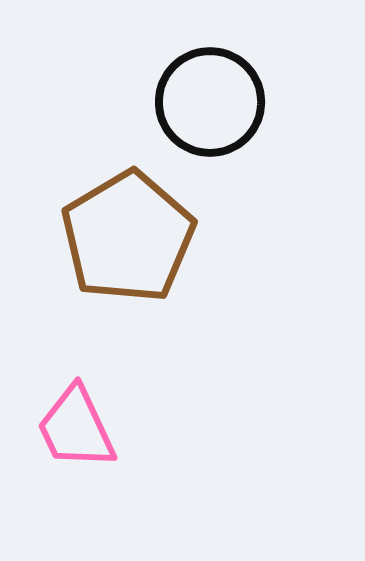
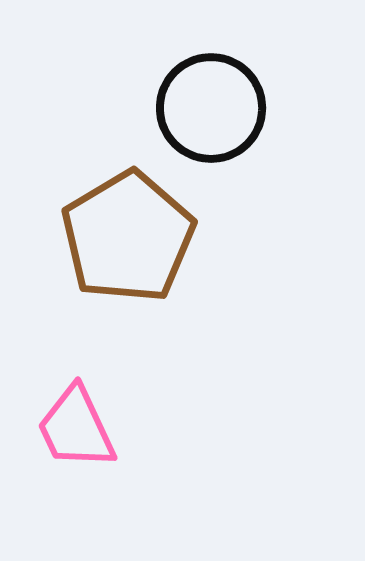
black circle: moved 1 px right, 6 px down
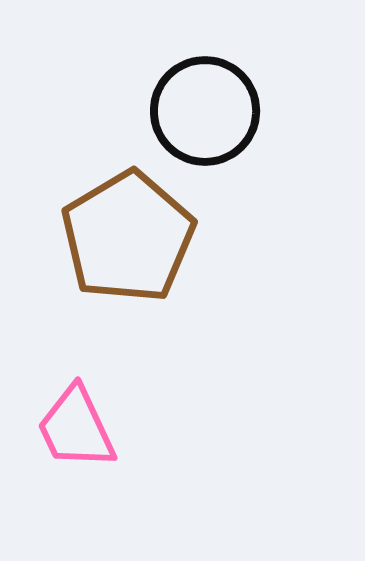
black circle: moved 6 px left, 3 px down
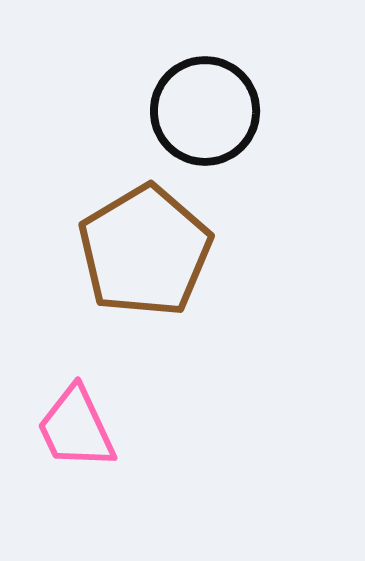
brown pentagon: moved 17 px right, 14 px down
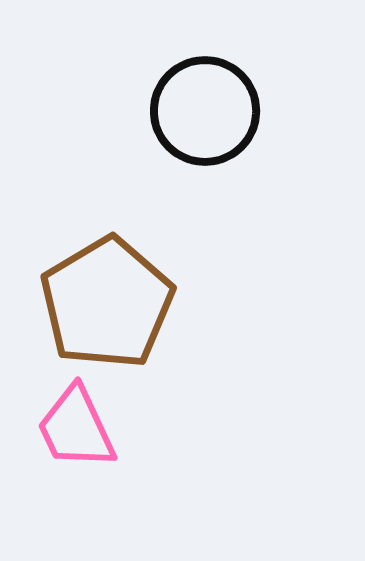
brown pentagon: moved 38 px left, 52 px down
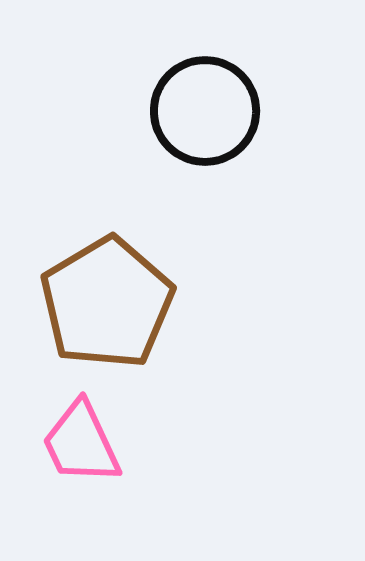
pink trapezoid: moved 5 px right, 15 px down
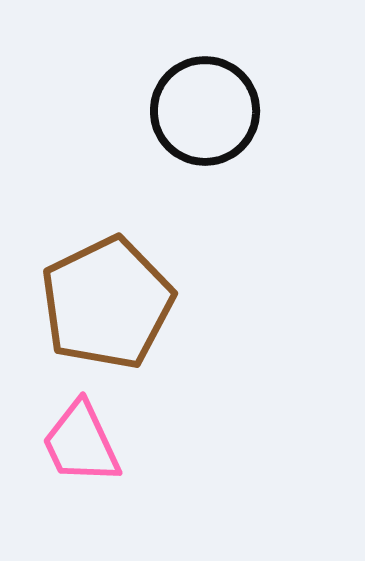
brown pentagon: rotated 5 degrees clockwise
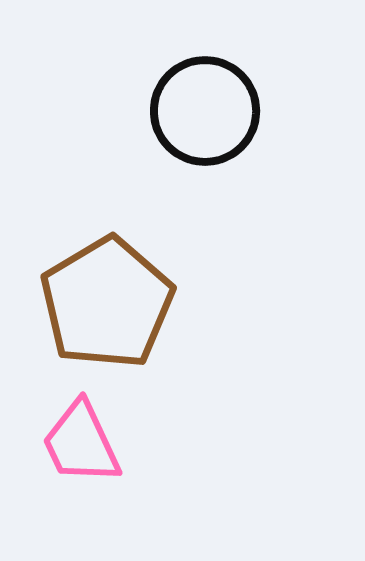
brown pentagon: rotated 5 degrees counterclockwise
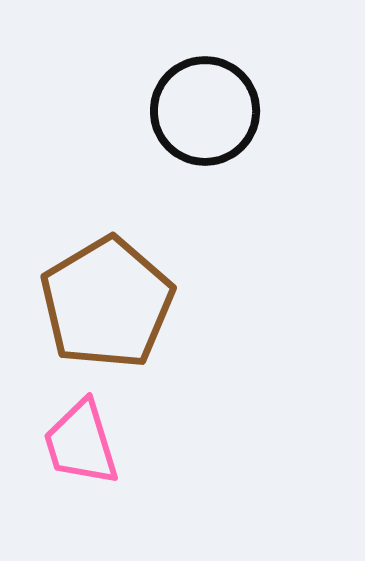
pink trapezoid: rotated 8 degrees clockwise
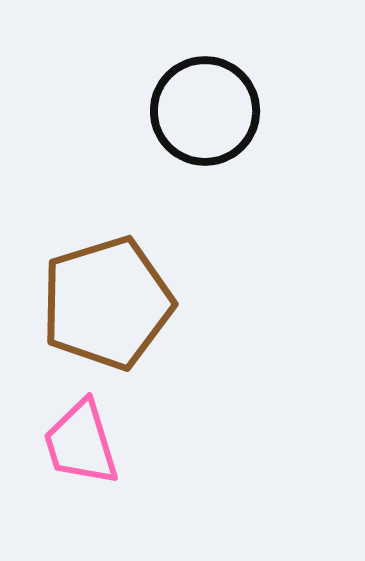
brown pentagon: rotated 14 degrees clockwise
